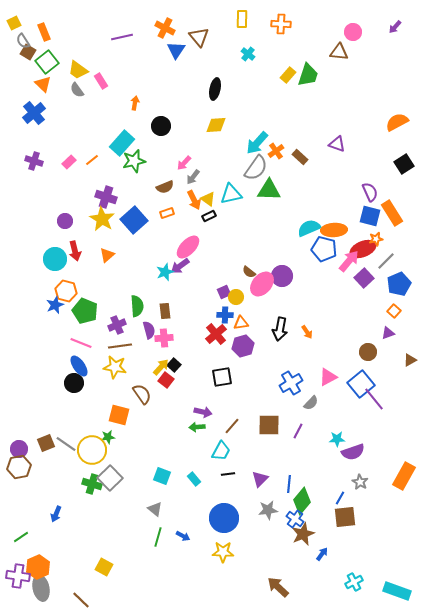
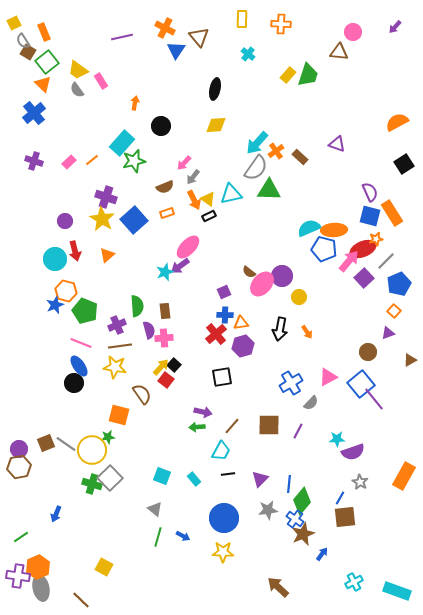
yellow circle at (236, 297): moved 63 px right
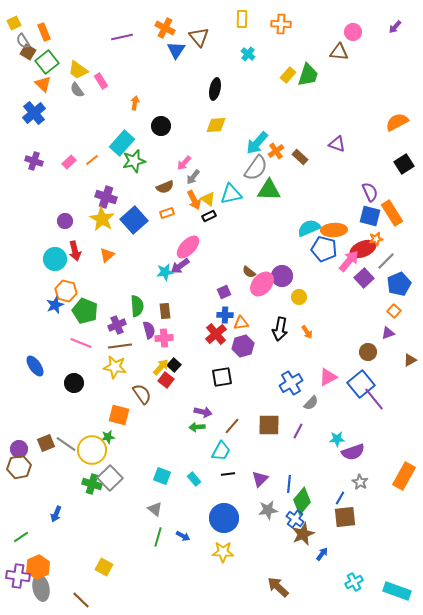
cyan star at (165, 272): rotated 12 degrees clockwise
blue ellipse at (79, 366): moved 44 px left
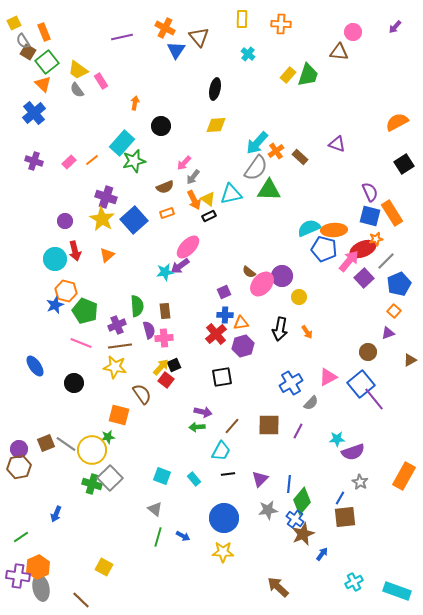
black square at (174, 365): rotated 24 degrees clockwise
